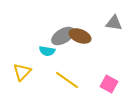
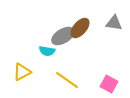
brown ellipse: moved 8 px up; rotated 70 degrees counterclockwise
yellow triangle: rotated 18 degrees clockwise
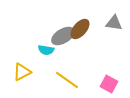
brown ellipse: moved 1 px down
cyan semicircle: moved 1 px left, 1 px up
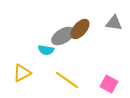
yellow triangle: moved 1 px down
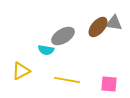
brown ellipse: moved 18 px right, 2 px up
yellow triangle: moved 1 px left, 2 px up
yellow line: rotated 25 degrees counterclockwise
pink square: rotated 24 degrees counterclockwise
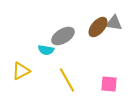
yellow line: rotated 50 degrees clockwise
